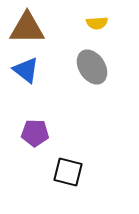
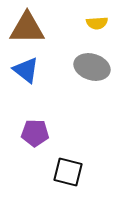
gray ellipse: rotated 40 degrees counterclockwise
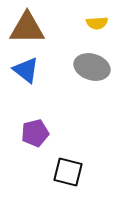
purple pentagon: rotated 16 degrees counterclockwise
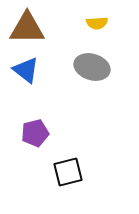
black square: rotated 28 degrees counterclockwise
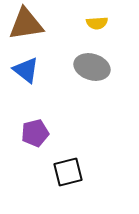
brown triangle: moved 1 px left, 4 px up; rotated 9 degrees counterclockwise
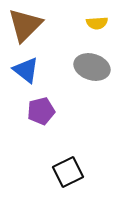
brown triangle: moved 1 px left, 1 px down; rotated 36 degrees counterclockwise
purple pentagon: moved 6 px right, 22 px up
black square: rotated 12 degrees counterclockwise
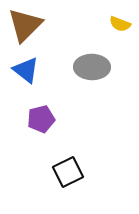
yellow semicircle: moved 23 px right, 1 px down; rotated 25 degrees clockwise
gray ellipse: rotated 16 degrees counterclockwise
purple pentagon: moved 8 px down
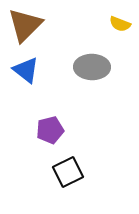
purple pentagon: moved 9 px right, 11 px down
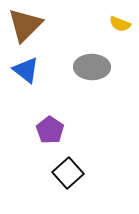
purple pentagon: rotated 24 degrees counterclockwise
black square: moved 1 px down; rotated 16 degrees counterclockwise
